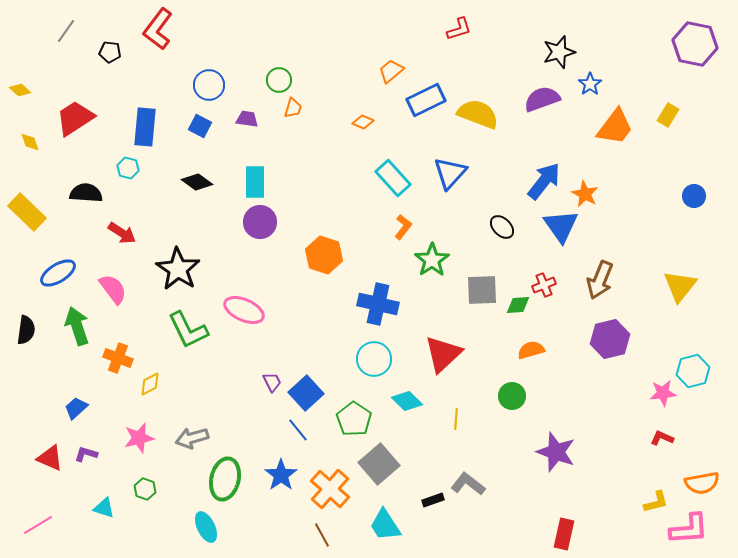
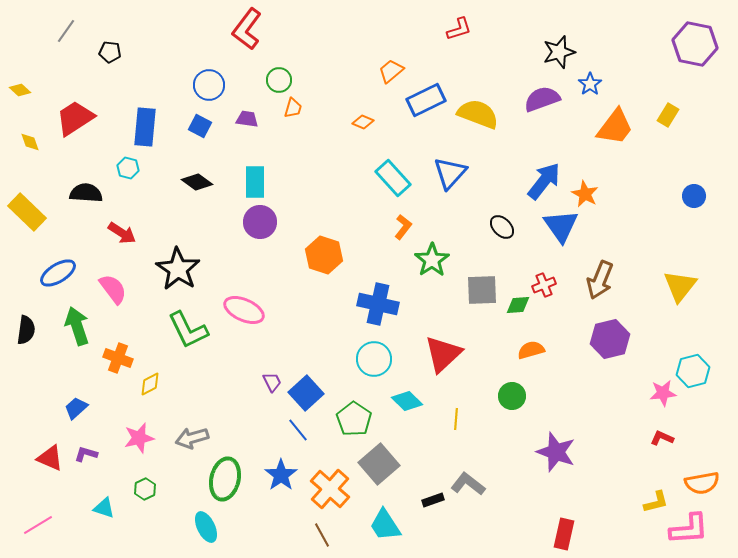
red L-shape at (158, 29): moved 89 px right
green hexagon at (145, 489): rotated 15 degrees clockwise
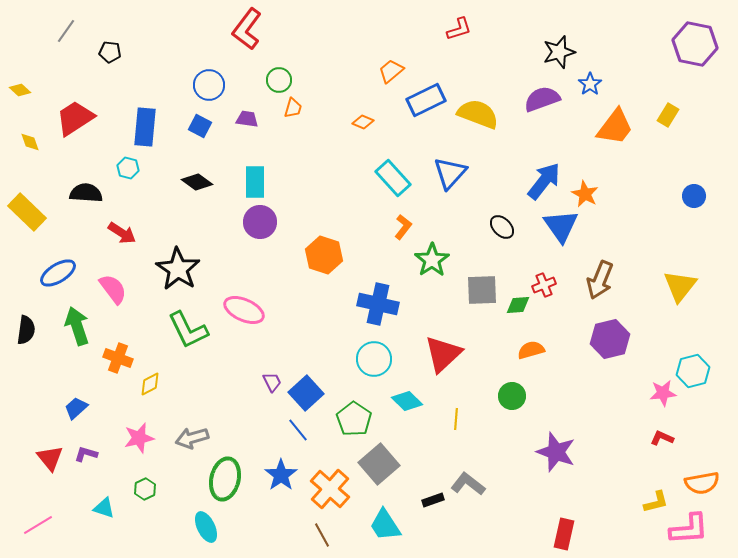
red triangle at (50, 458): rotated 28 degrees clockwise
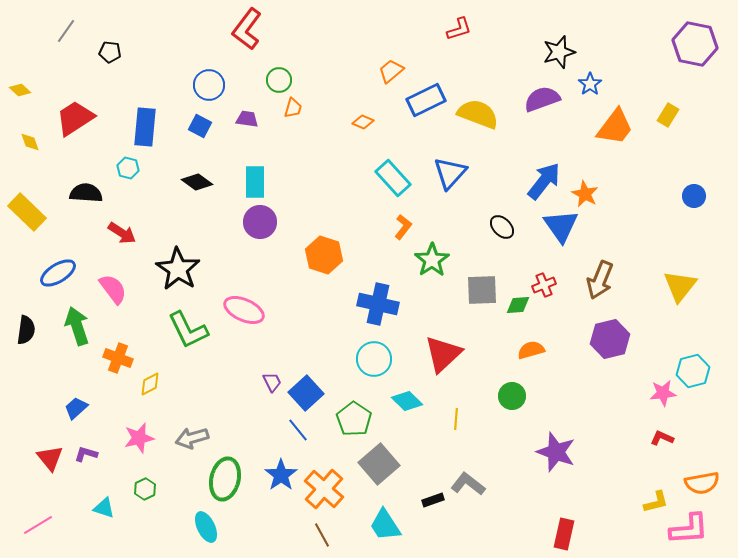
orange cross at (330, 489): moved 6 px left
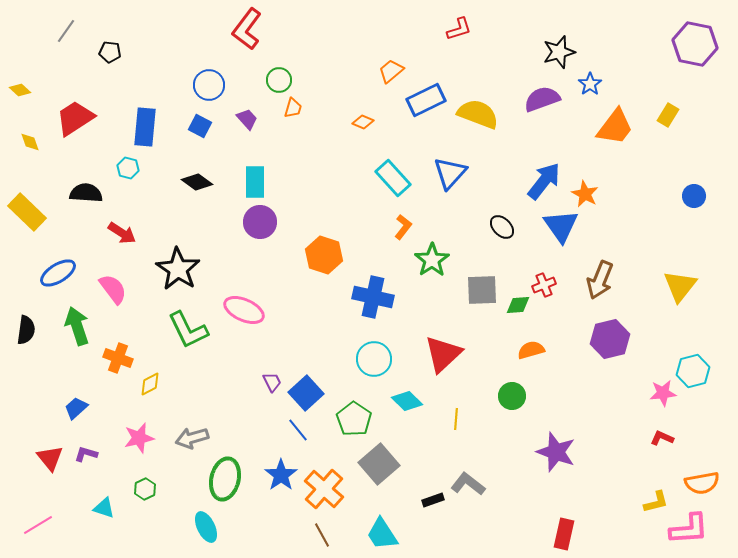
purple trapezoid at (247, 119): rotated 40 degrees clockwise
blue cross at (378, 304): moved 5 px left, 7 px up
cyan trapezoid at (385, 525): moved 3 px left, 9 px down
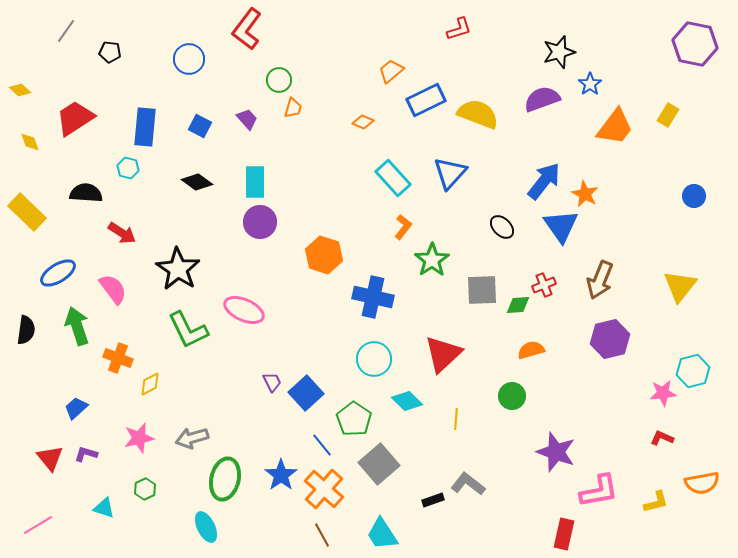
blue circle at (209, 85): moved 20 px left, 26 px up
blue line at (298, 430): moved 24 px right, 15 px down
pink L-shape at (689, 529): moved 90 px left, 38 px up; rotated 6 degrees counterclockwise
